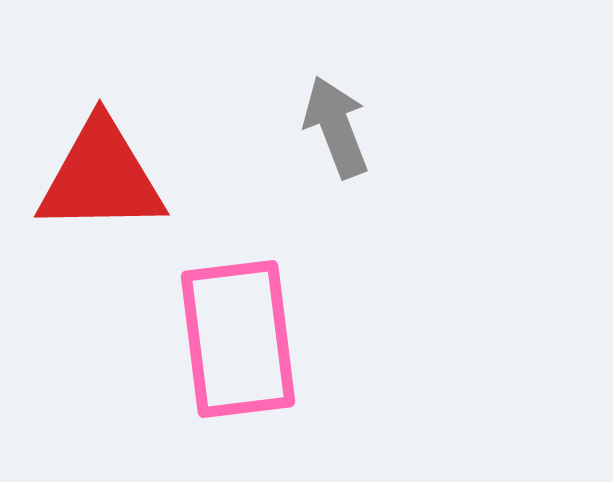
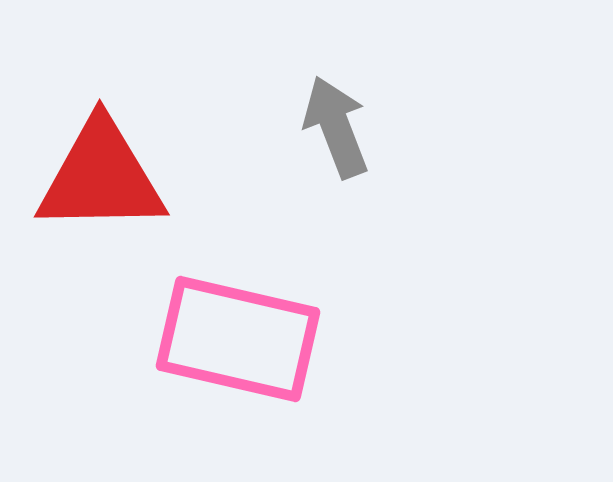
pink rectangle: rotated 70 degrees counterclockwise
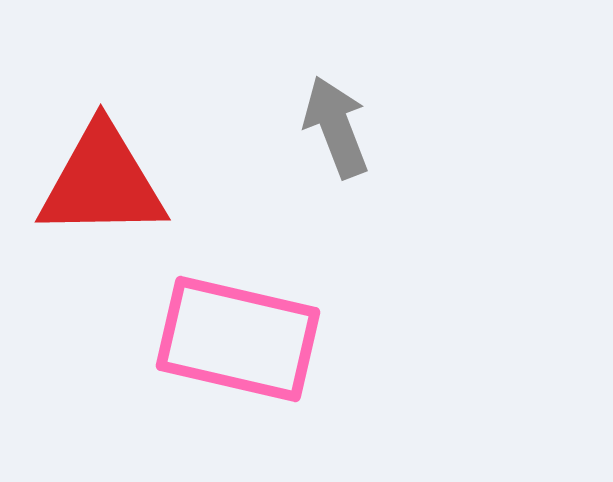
red triangle: moved 1 px right, 5 px down
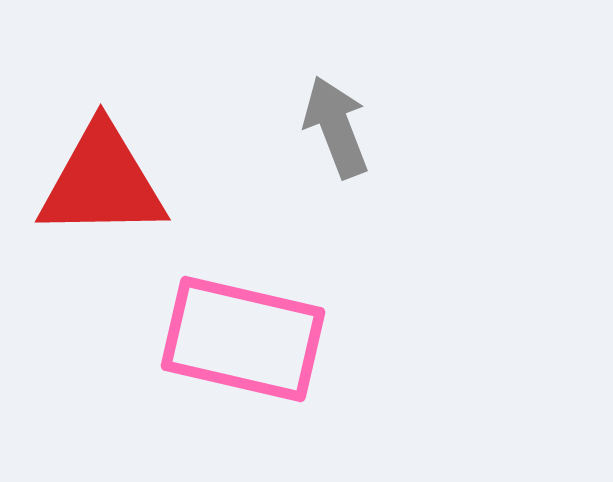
pink rectangle: moved 5 px right
